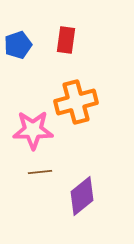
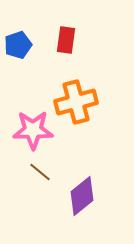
brown line: rotated 45 degrees clockwise
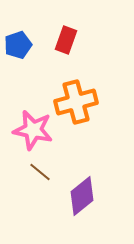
red rectangle: rotated 12 degrees clockwise
pink star: rotated 12 degrees clockwise
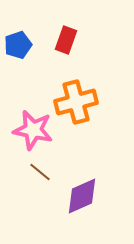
purple diamond: rotated 15 degrees clockwise
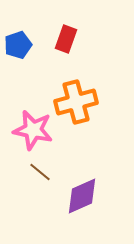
red rectangle: moved 1 px up
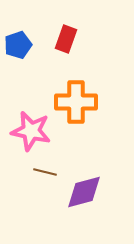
orange cross: rotated 15 degrees clockwise
pink star: moved 2 px left, 1 px down
brown line: moved 5 px right; rotated 25 degrees counterclockwise
purple diamond: moved 2 px right, 4 px up; rotated 9 degrees clockwise
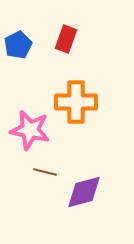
blue pentagon: rotated 8 degrees counterclockwise
pink star: moved 1 px left, 1 px up
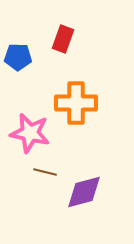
red rectangle: moved 3 px left
blue pentagon: moved 12 px down; rotated 28 degrees clockwise
orange cross: moved 1 px down
pink star: moved 3 px down
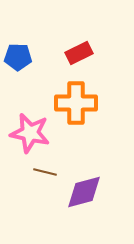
red rectangle: moved 16 px right, 14 px down; rotated 44 degrees clockwise
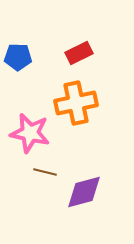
orange cross: rotated 12 degrees counterclockwise
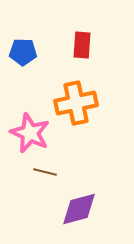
red rectangle: moved 3 px right, 8 px up; rotated 60 degrees counterclockwise
blue pentagon: moved 5 px right, 5 px up
pink star: rotated 12 degrees clockwise
purple diamond: moved 5 px left, 17 px down
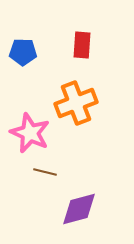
orange cross: rotated 9 degrees counterclockwise
